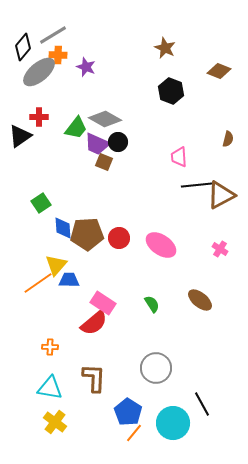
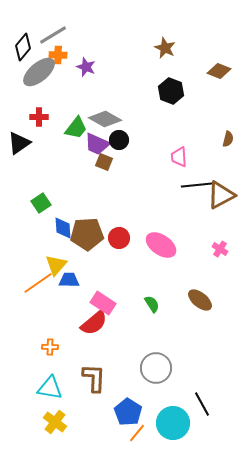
black triangle at (20, 136): moved 1 px left, 7 px down
black circle at (118, 142): moved 1 px right, 2 px up
orange line at (134, 433): moved 3 px right
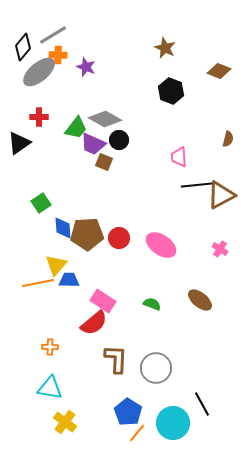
purple trapezoid at (97, 144): moved 4 px left
orange line at (38, 283): rotated 24 degrees clockwise
pink rectangle at (103, 303): moved 2 px up
green semicircle at (152, 304): rotated 36 degrees counterclockwise
brown L-shape at (94, 378): moved 22 px right, 19 px up
yellow cross at (55, 422): moved 10 px right
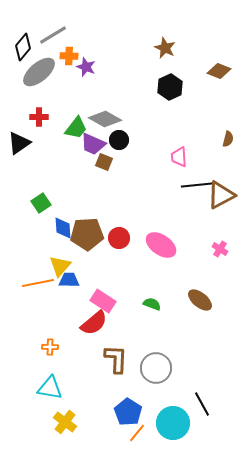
orange cross at (58, 55): moved 11 px right, 1 px down
black hexagon at (171, 91): moved 1 px left, 4 px up; rotated 15 degrees clockwise
yellow triangle at (56, 265): moved 4 px right, 1 px down
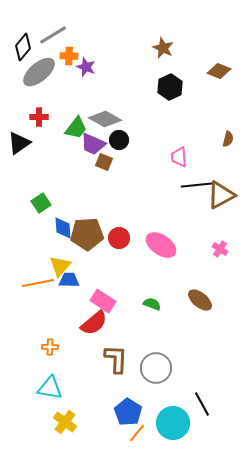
brown star at (165, 48): moved 2 px left
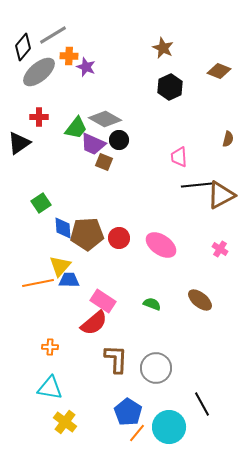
cyan circle at (173, 423): moved 4 px left, 4 px down
